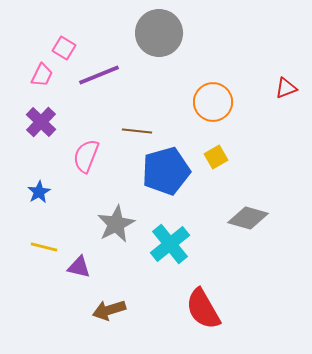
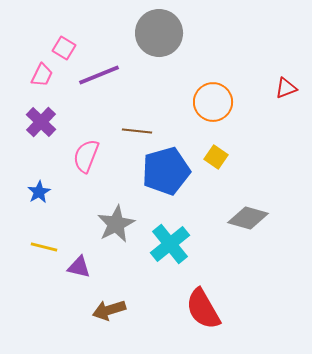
yellow square: rotated 25 degrees counterclockwise
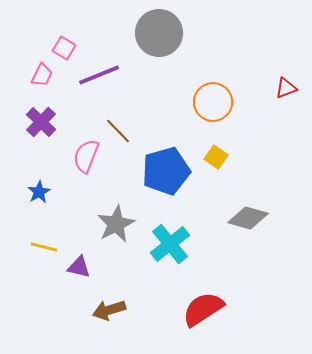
brown line: moved 19 px left; rotated 40 degrees clockwise
red semicircle: rotated 87 degrees clockwise
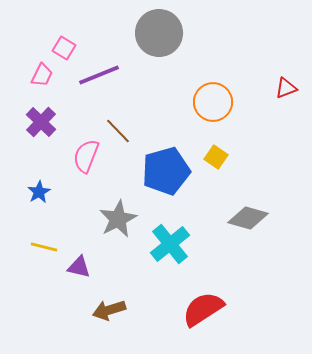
gray star: moved 2 px right, 5 px up
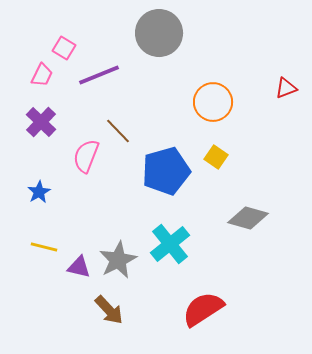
gray star: moved 41 px down
brown arrow: rotated 116 degrees counterclockwise
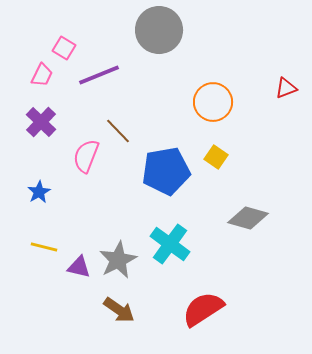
gray circle: moved 3 px up
blue pentagon: rotated 6 degrees clockwise
cyan cross: rotated 15 degrees counterclockwise
brown arrow: moved 10 px right; rotated 12 degrees counterclockwise
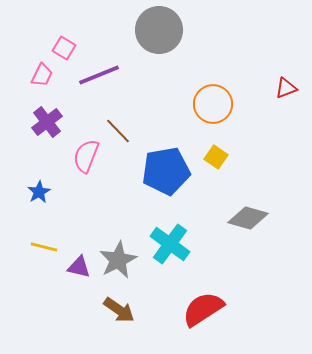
orange circle: moved 2 px down
purple cross: moved 6 px right; rotated 8 degrees clockwise
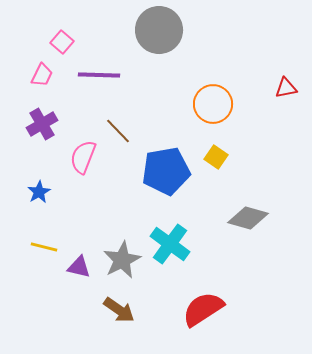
pink square: moved 2 px left, 6 px up; rotated 10 degrees clockwise
purple line: rotated 24 degrees clockwise
red triangle: rotated 10 degrees clockwise
purple cross: moved 5 px left, 2 px down; rotated 8 degrees clockwise
pink semicircle: moved 3 px left, 1 px down
gray star: moved 4 px right
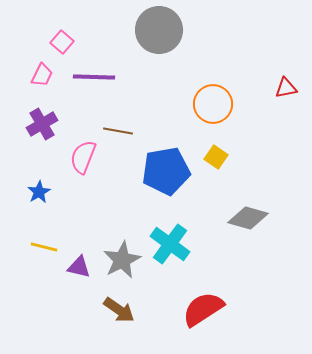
purple line: moved 5 px left, 2 px down
brown line: rotated 36 degrees counterclockwise
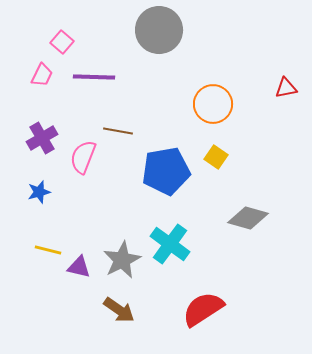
purple cross: moved 14 px down
blue star: rotated 15 degrees clockwise
yellow line: moved 4 px right, 3 px down
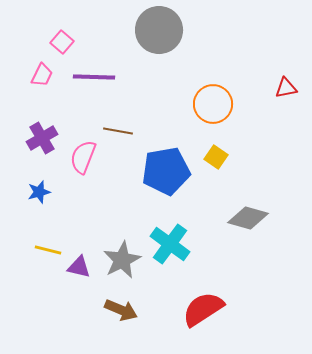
brown arrow: moved 2 px right; rotated 12 degrees counterclockwise
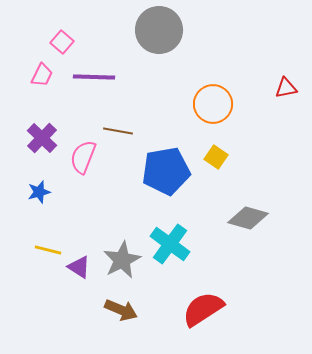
purple cross: rotated 16 degrees counterclockwise
purple triangle: rotated 20 degrees clockwise
